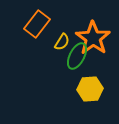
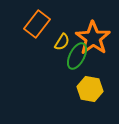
yellow hexagon: rotated 15 degrees clockwise
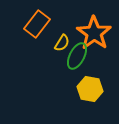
orange star: moved 1 px right, 5 px up
yellow semicircle: moved 1 px down
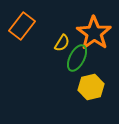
orange rectangle: moved 15 px left, 2 px down
green ellipse: moved 2 px down
yellow hexagon: moved 1 px right, 2 px up; rotated 25 degrees counterclockwise
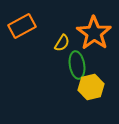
orange rectangle: rotated 24 degrees clockwise
green ellipse: moved 7 px down; rotated 36 degrees counterclockwise
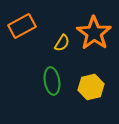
green ellipse: moved 25 px left, 16 px down
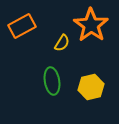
orange star: moved 3 px left, 8 px up
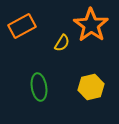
green ellipse: moved 13 px left, 6 px down
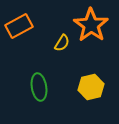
orange rectangle: moved 3 px left
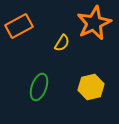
orange star: moved 3 px right, 2 px up; rotated 12 degrees clockwise
green ellipse: rotated 28 degrees clockwise
